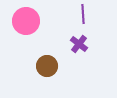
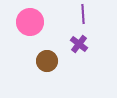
pink circle: moved 4 px right, 1 px down
brown circle: moved 5 px up
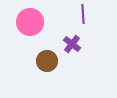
purple cross: moved 7 px left
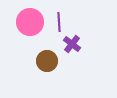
purple line: moved 24 px left, 8 px down
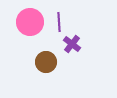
brown circle: moved 1 px left, 1 px down
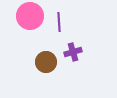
pink circle: moved 6 px up
purple cross: moved 1 px right, 8 px down; rotated 36 degrees clockwise
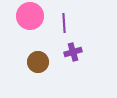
purple line: moved 5 px right, 1 px down
brown circle: moved 8 px left
